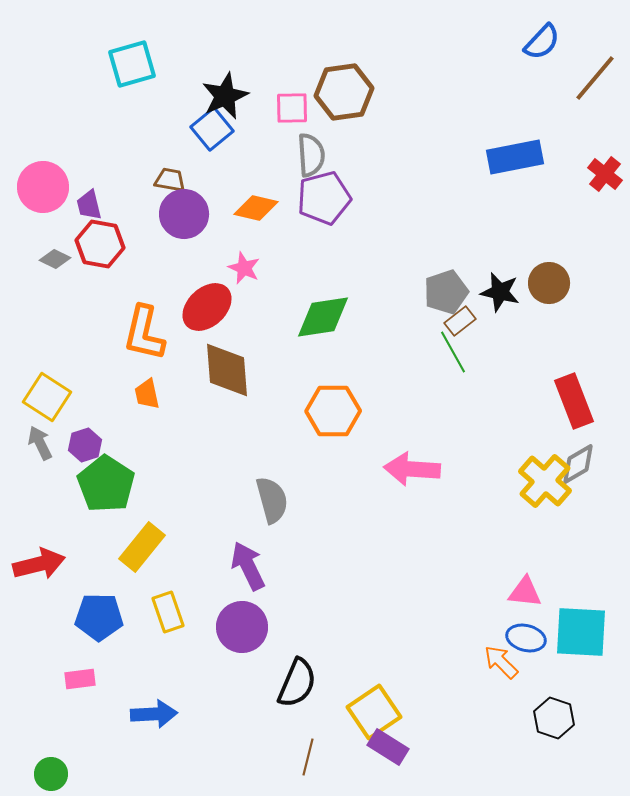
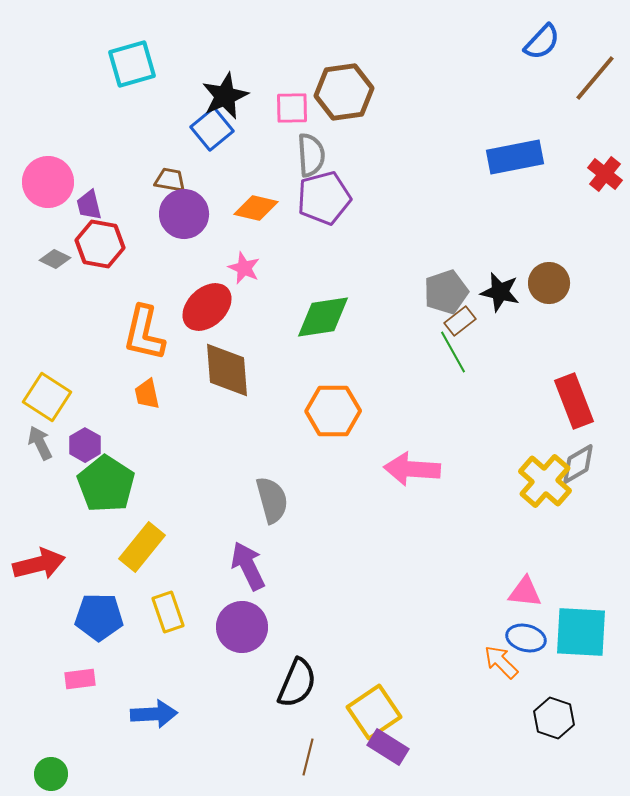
pink circle at (43, 187): moved 5 px right, 5 px up
purple hexagon at (85, 445): rotated 12 degrees counterclockwise
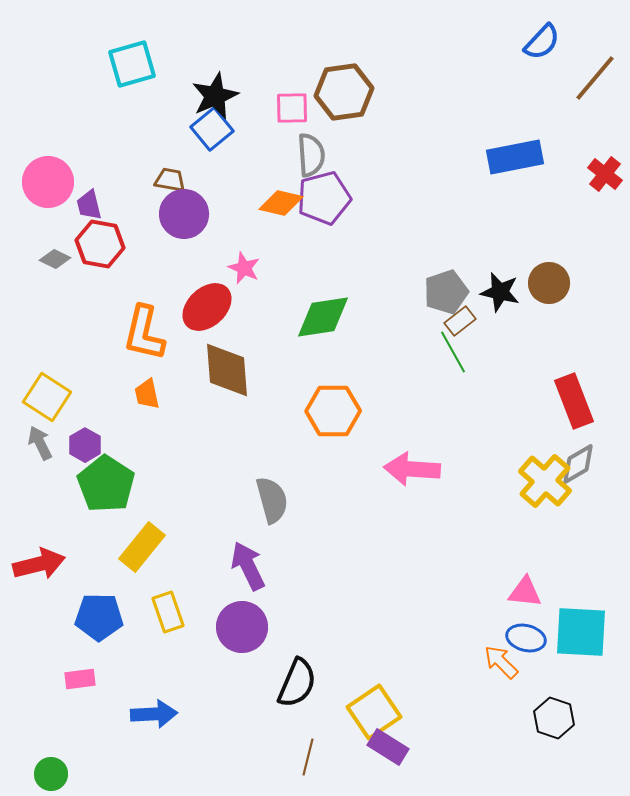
black star at (225, 96): moved 10 px left
orange diamond at (256, 208): moved 25 px right, 5 px up
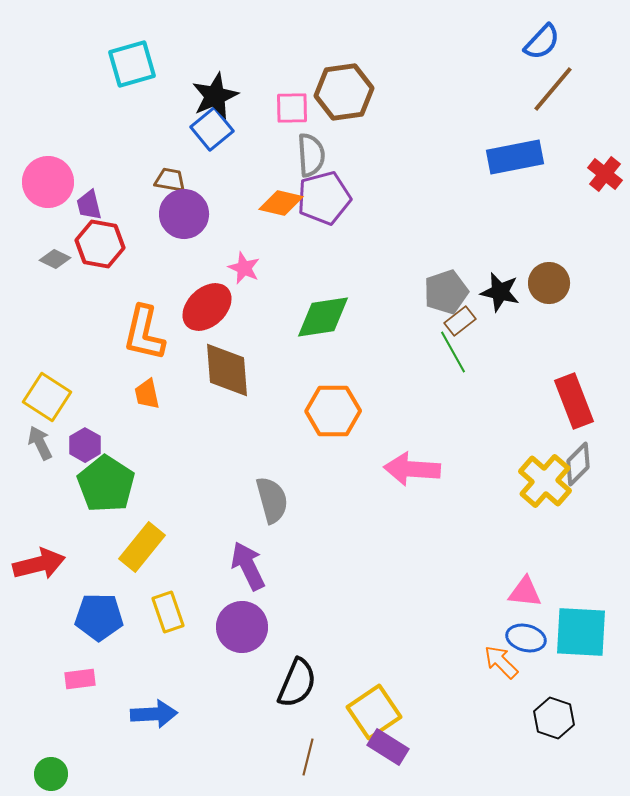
brown line at (595, 78): moved 42 px left, 11 px down
gray diamond at (578, 464): rotated 15 degrees counterclockwise
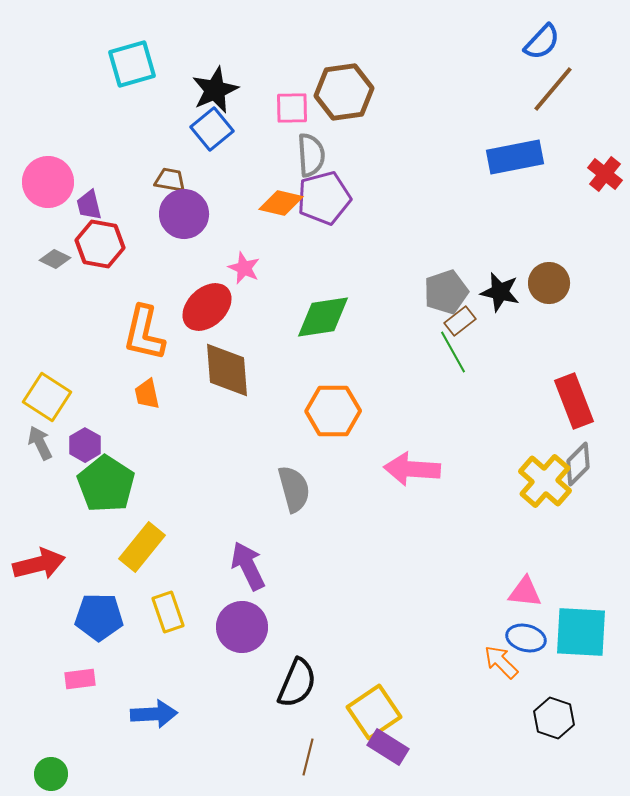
black star at (215, 96): moved 6 px up
gray semicircle at (272, 500): moved 22 px right, 11 px up
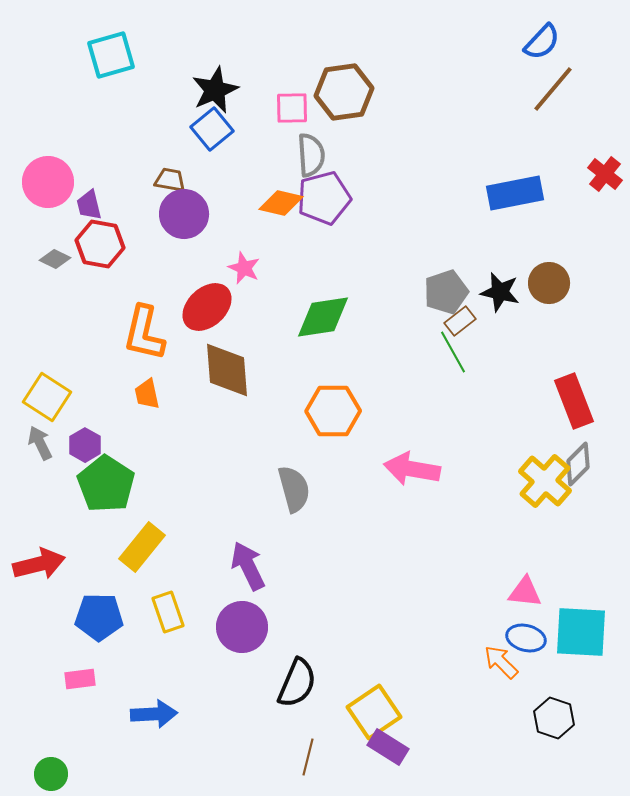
cyan square at (132, 64): moved 21 px left, 9 px up
blue rectangle at (515, 157): moved 36 px down
pink arrow at (412, 469): rotated 6 degrees clockwise
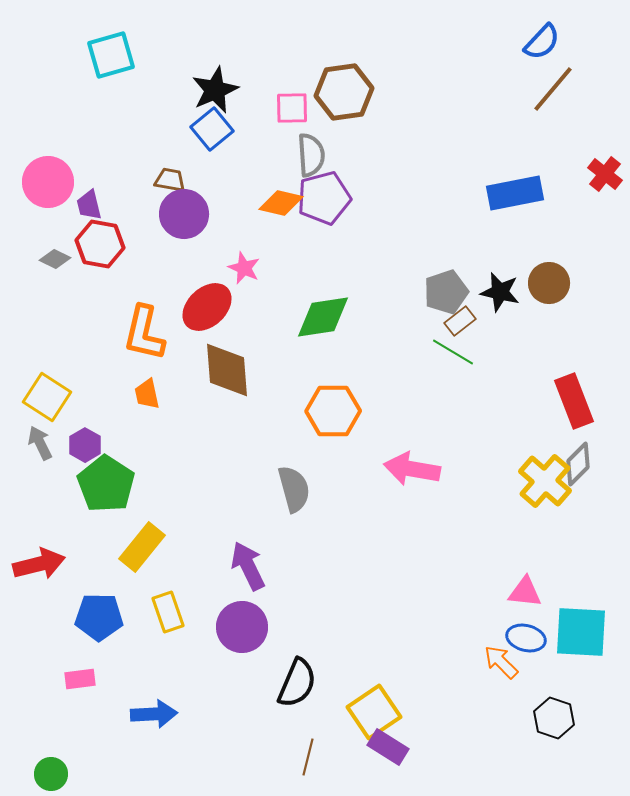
green line at (453, 352): rotated 30 degrees counterclockwise
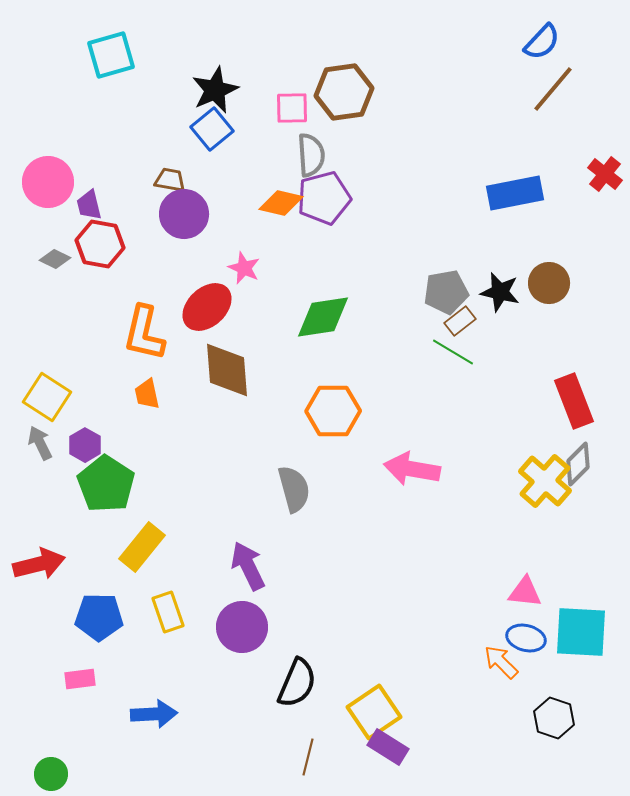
gray pentagon at (446, 292): rotated 9 degrees clockwise
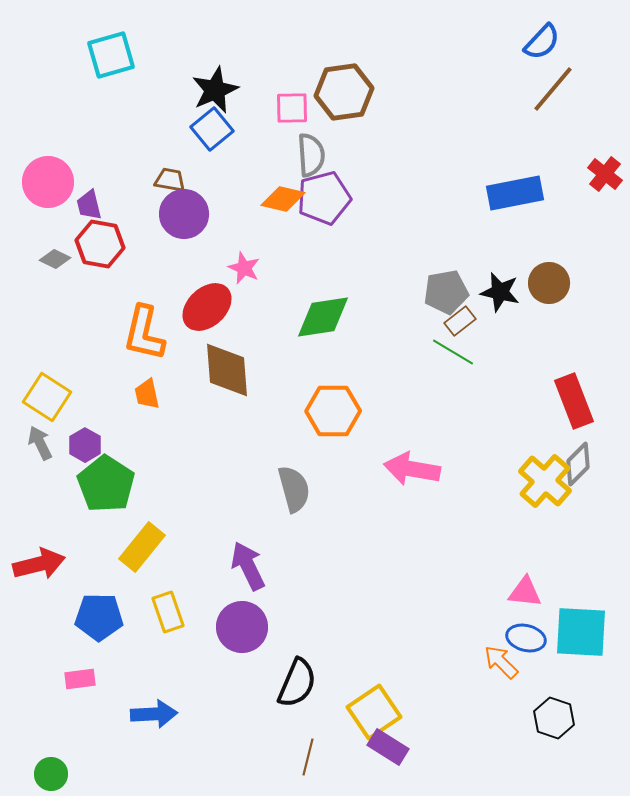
orange diamond at (281, 203): moved 2 px right, 4 px up
